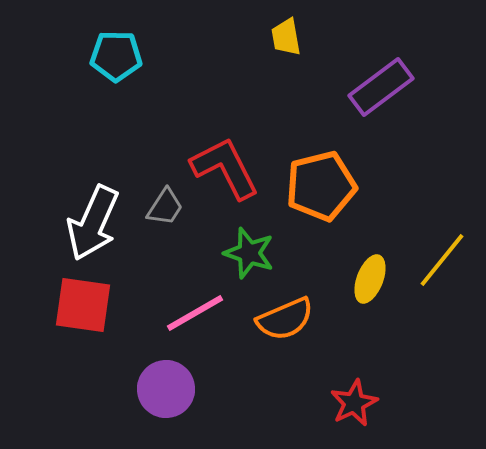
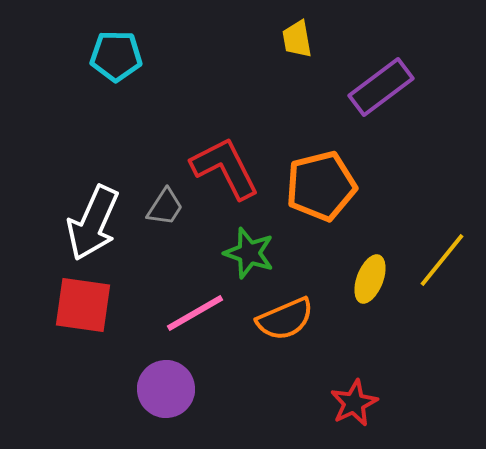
yellow trapezoid: moved 11 px right, 2 px down
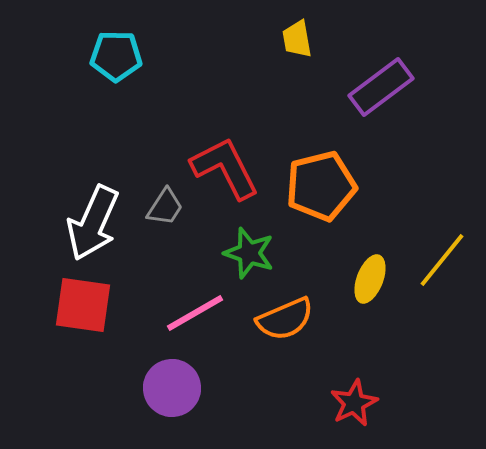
purple circle: moved 6 px right, 1 px up
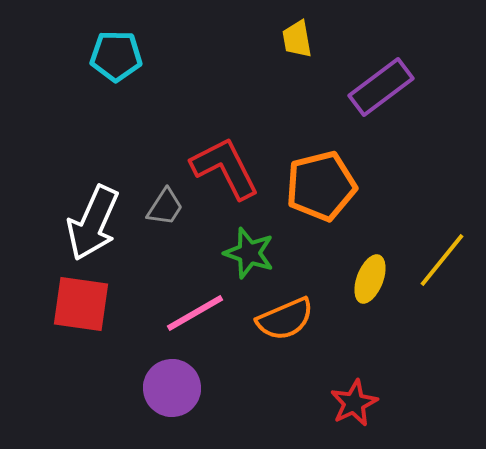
red square: moved 2 px left, 1 px up
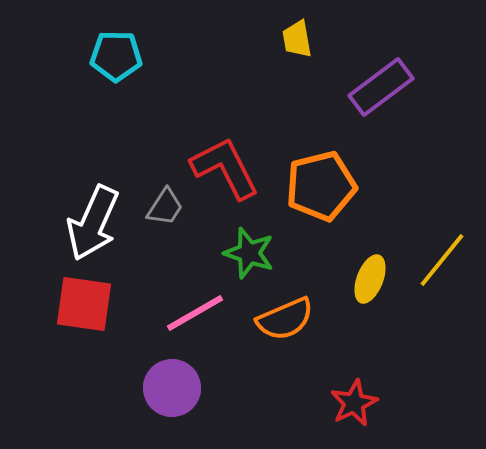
red square: moved 3 px right
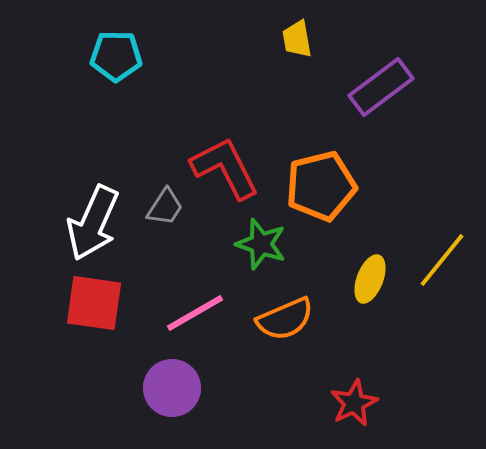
green star: moved 12 px right, 9 px up
red square: moved 10 px right, 1 px up
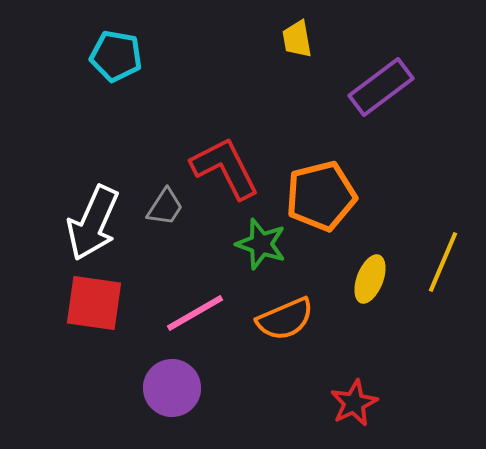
cyan pentagon: rotated 9 degrees clockwise
orange pentagon: moved 10 px down
yellow line: moved 1 px right, 2 px down; rotated 16 degrees counterclockwise
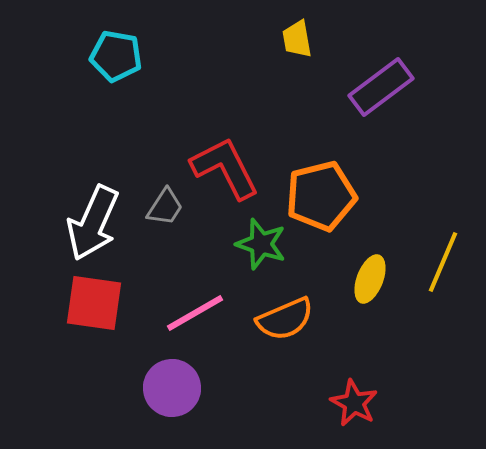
red star: rotated 18 degrees counterclockwise
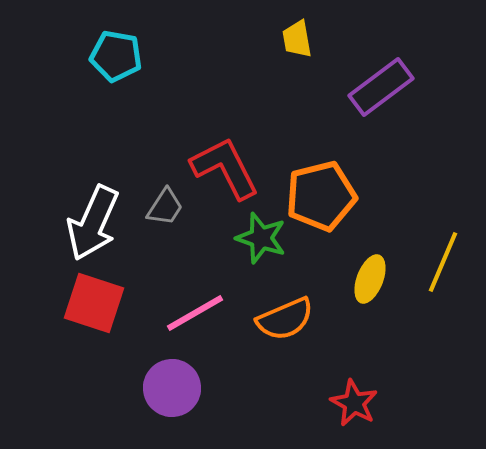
green star: moved 6 px up
red square: rotated 10 degrees clockwise
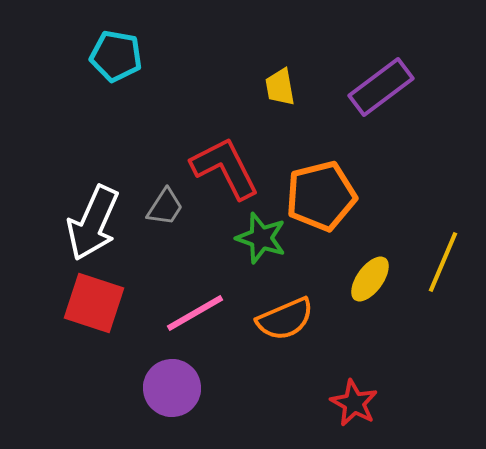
yellow trapezoid: moved 17 px left, 48 px down
yellow ellipse: rotated 15 degrees clockwise
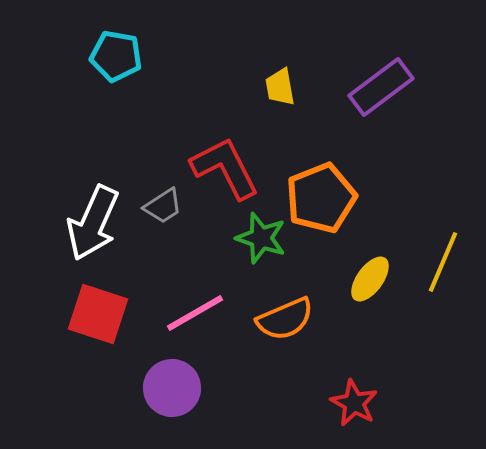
orange pentagon: moved 2 px down; rotated 8 degrees counterclockwise
gray trapezoid: moved 2 px left, 1 px up; rotated 24 degrees clockwise
red square: moved 4 px right, 11 px down
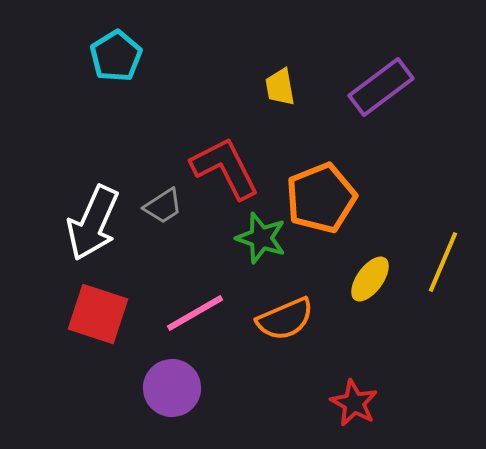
cyan pentagon: rotated 30 degrees clockwise
